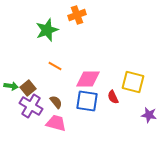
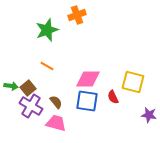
orange line: moved 8 px left
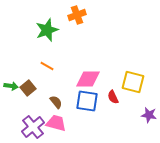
purple cross: moved 2 px right, 21 px down; rotated 20 degrees clockwise
